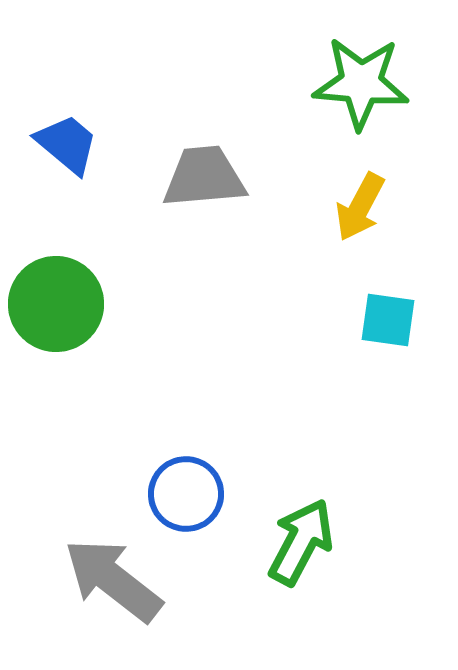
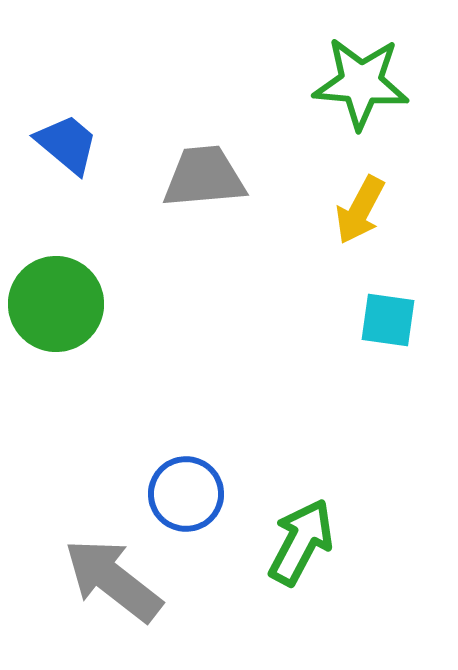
yellow arrow: moved 3 px down
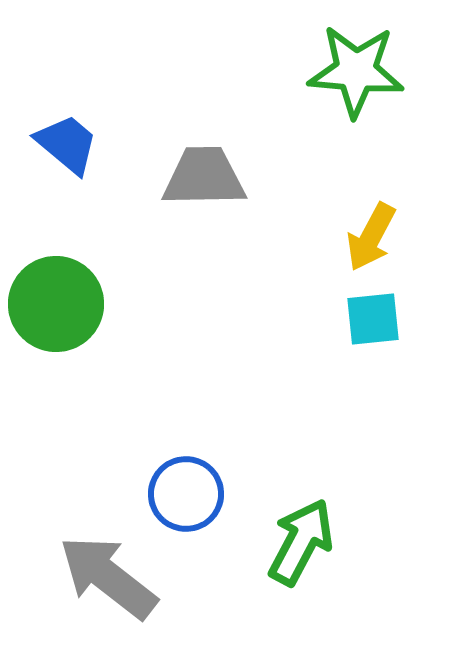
green star: moved 5 px left, 12 px up
gray trapezoid: rotated 4 degrees clockwise
yellow arrow: moved 11 px right, 27 px down
cyan square: moved 15 px left, 1 px up; rotated 14 degrees counterclockwise
gray arrow: moved 5 px left, 3 px up
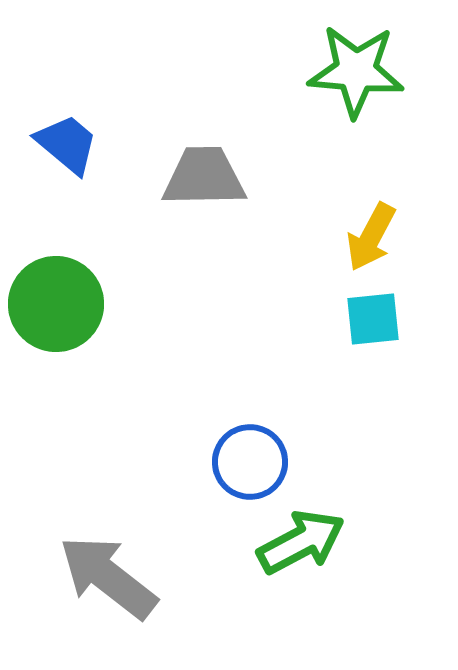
blue circle: moved 64 px right, 32 px up
green arrow: rotated 34 degrees clockwise
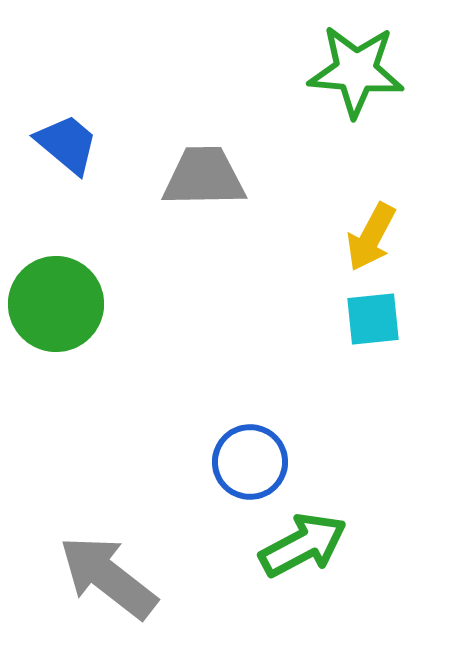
green arrow: moved 2 px right, 3 px down
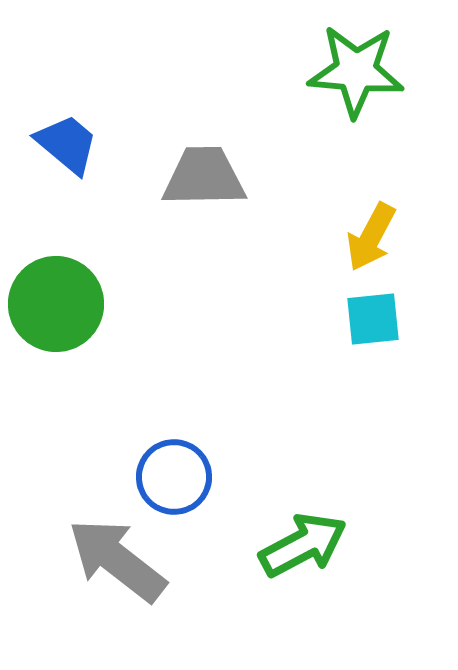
blue circle: moved 76 px left, 15 px down
gray arrow: moved 9 px right, 17 px up
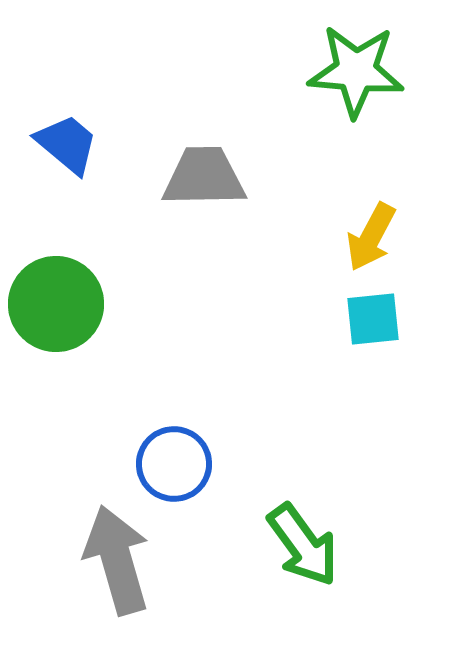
blue circle: moved 13 px up
green arrow: rotated 82 degrees clockwise
gray arrow: rotated 36 degrees clockwise
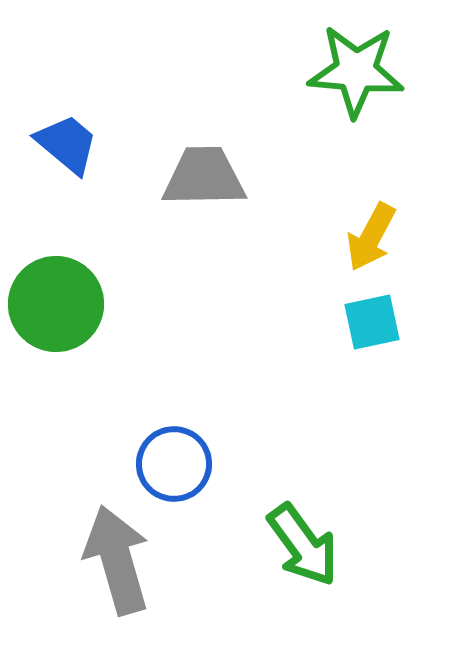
cyan square: moved 1 px left, 3 px down; rotated 6 degrees counterclockwise
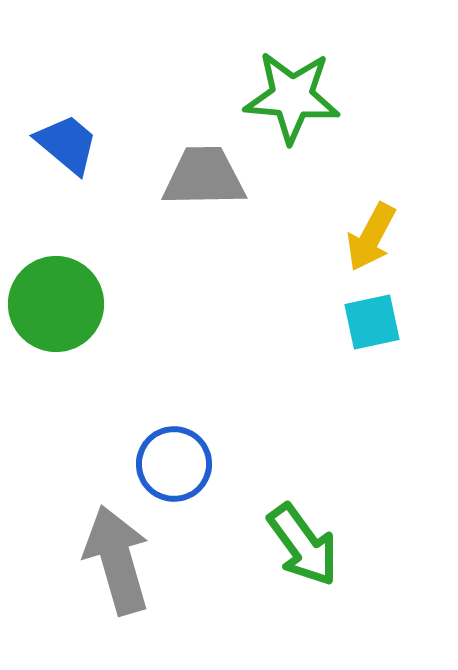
green star: moved 64 px left, 26 px down
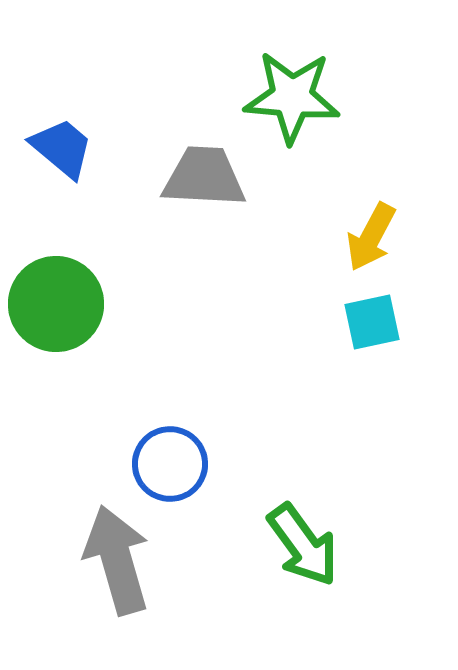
blue trapezoid: moved 5 px left, 4 px down
gray trapezoid: rotated 4 degrees clockwise
blue circle: moved 4 px left
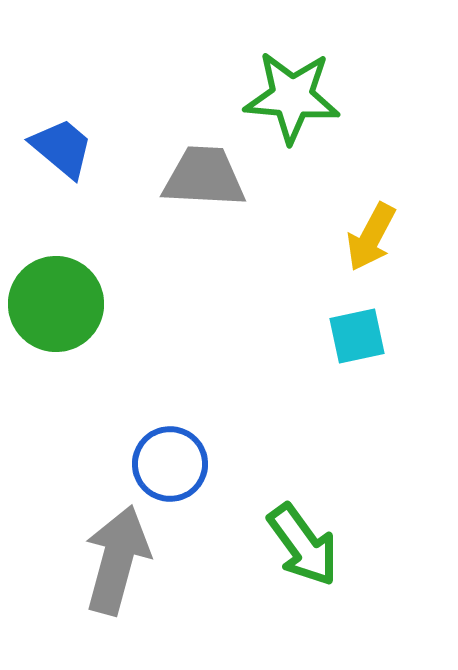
cyan square: moved 15 px left, 14 px down
gray arrow: rotated 31 degrees clockwise
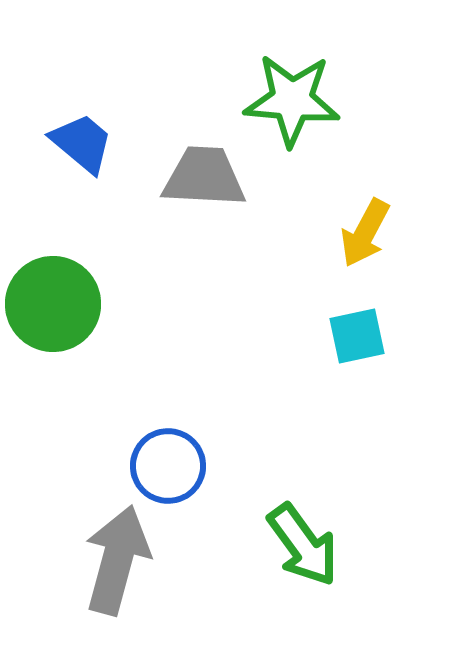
green star: moved 3 px down
blue trapezoid: moved 20 px right, 5 px up
yellow arrow: moved 6 px left, 4 px up
green circle: moved 3 px left
blue circle: moved 2 px left, 2 px down
